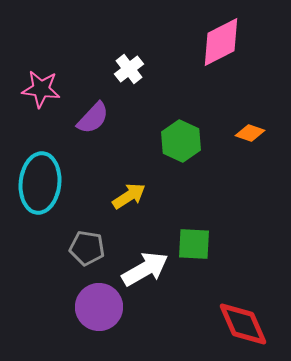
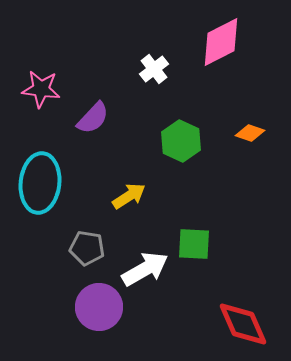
white cross: moved 25 px right
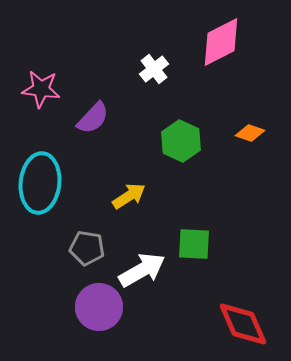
white arrow: moved 3 px left, 1 px down
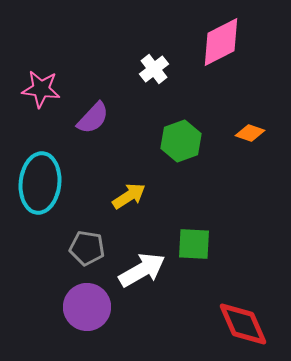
green hexagon: rotated 15 degrees clockwise
purple circle: moved 12 px left
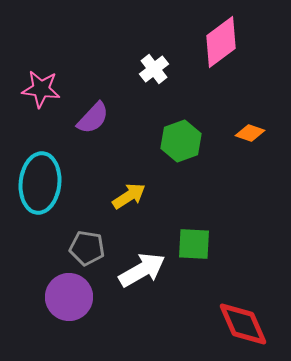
pink diamond: rotated 10 degrees counterclockwise
purple circle: moved 18 px left, 10 px up
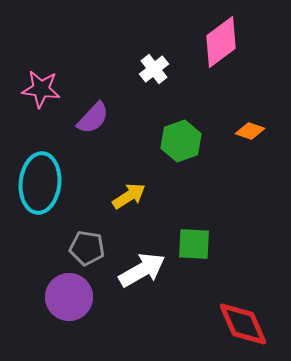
orange diamond: moved 2 px up
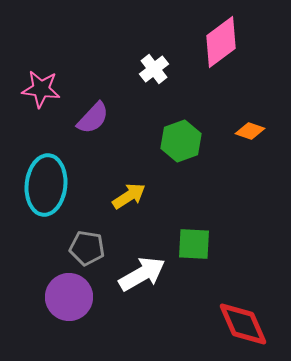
cyan ellipse: moved 6 px right, 2 px down
white arrow: moved 4 px down
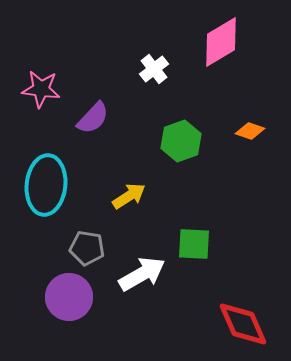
pink diamond: rotated 6 degrees clockwise
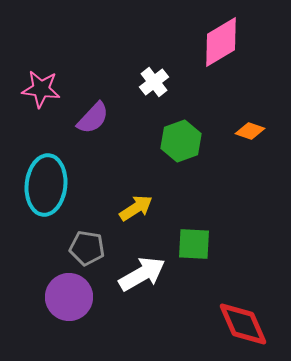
white cross: moved 13 px down
yellow arrow: moved 7 px right, 12 px down
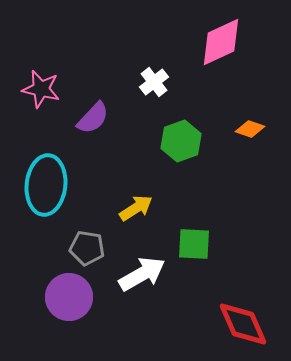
pink diamond: rotated 6 degrees clockwise
pink star: rotated 6 degrees clockwise
orange diamond: moved 2 px up
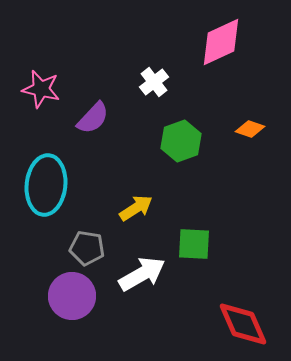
purple circle: moved 3 px right, 1 px up
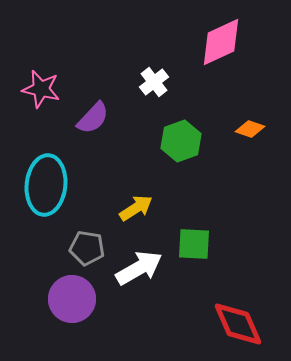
white arrow: moved 3 px left, 6 px up
purple circle: moved 3 px down
red diamond: moved 5 px left
